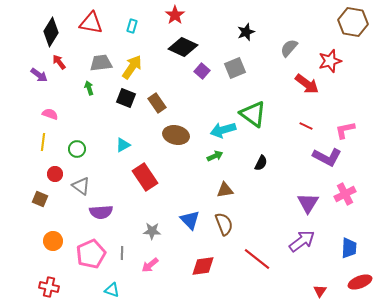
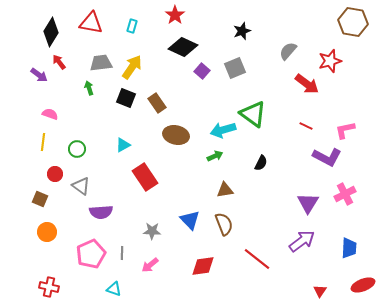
black star at (246, 32): moved 4 px left, 1 px up
gray semicircle at (289, 48): moved 1 px left, 3 px down
orange circle at (53, 241): moved 6 px left, 9 px up
red ellipse at (360, 282): moved 3 px right, 3 px down
cyan triangle at (112, 290): moved 2 px right, 1 px up
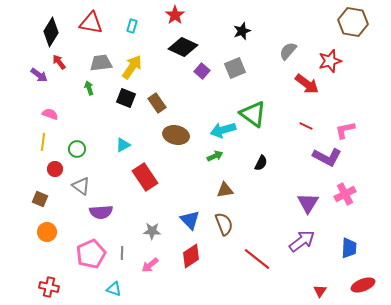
red circle at (55, 174): moved 5 px up
red diamond at (203, 266): moved 12 px left, 10 px up; rotated 25 degrees counterclockwise
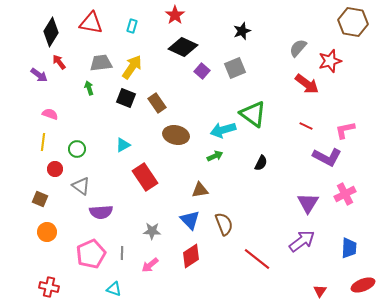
gray semicircle at (288, 51): moved 10 px right, 3 px up
brown triangle at (225, 190): moved 25 px left
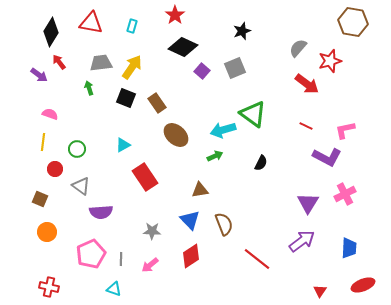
brown ellipse at (176, 135): rotated 30 degrees clockwise
gray line at (122, 253): moved 1 px left, 6 px down
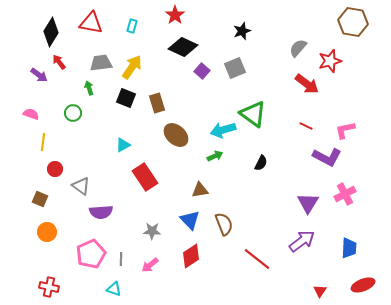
brown rectangle at (157, 103): rotated 18 degrees clockwise
pink semicircle at (50, 114): moved 19 px left
green circle at (77, 149): moved 4 px left, 36 px up
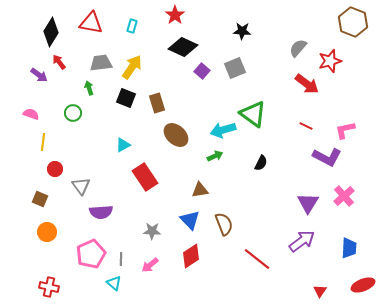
brown hexagon at (353, 22): rotated 12 degrees clockwise
black star at (242, 31): rotated 24 degrees clockwise
gray triangle at (81, 186): rotated 18 degrees clockwise
pink cross at (345, 194): moved 1 px left, 2 px down; rotated 15 degrees counterclockwise
cyan triangle at (114, 289): moved 6 px up; rotated 21 degrees clockwise
